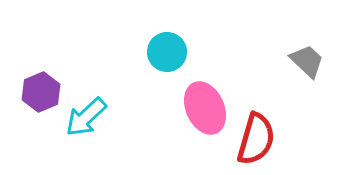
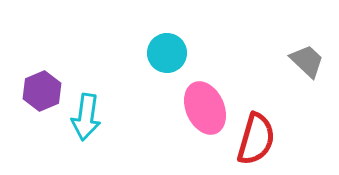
cyan circle: moved 1 px down
purple hexagon: moved 1 px right, 1 px up
cyan arrow: rotated 39 degrees counterclockwise
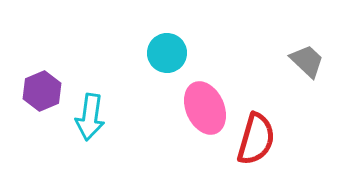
cyan arrow: moved 4 px right
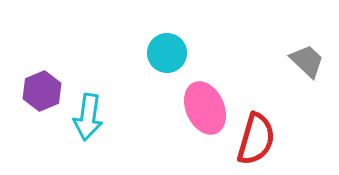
cyan arrow: moved 2 px left
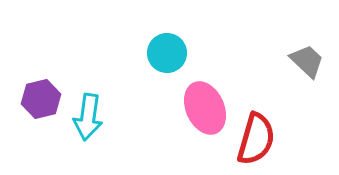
purple hexagon: moved 1 px left, 8 px down; rotated 9 degrees clockwise
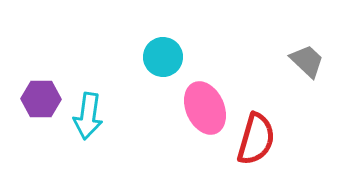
cyan circle: moved 4 px left, 4 px down
purple hexagon: rotated 15 degrees clockwise
cyan arrow: moved 1 px up
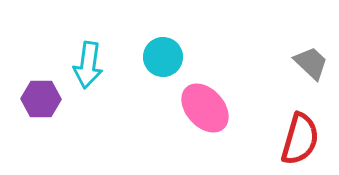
gray trapezoid: moved 4 px right, 2 px down
pink ellipse: rotated 18 degrees counterclockwise
cyan arrow: moved 51 px up
red semicircle: moved 44 px right
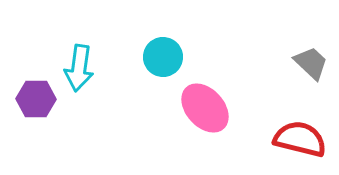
cyan arrow: moved 9 px left, 3 px down
purple hexagon: moved 5 px left
red semicircle: rotated 92 degrees counterclockwise
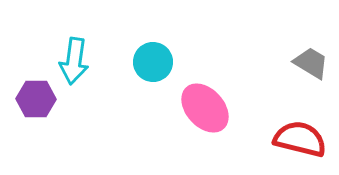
cyan circle: moved 10 px left, 5 px down
gray trapezoid: rotated 12 degrees counterclockwise
cyan arrow: moved 5 px left, 7 px up
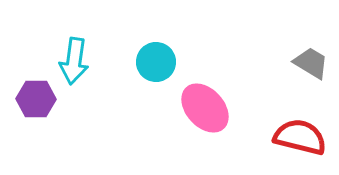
cyan circle: moved 3 px right
red semicircle: moved 2 px up
